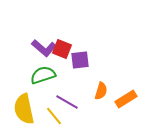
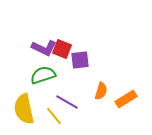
purple L-shape: rotated 15 degrees counterclockwise
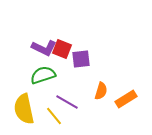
purple square: moved 1 px right, 1 px up
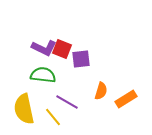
green semicircle: rotated 25 degrees clockwise
yellow line: moved 1 px left, 1 px down
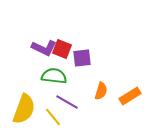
purple square: moved 1 px right, 1 px up
green semicircle: moved 11 px right, 1 px down
orange rectangle: moved 4 px right, 3 px up
yellow semicircle: rotated 148 degrees counterclockwise
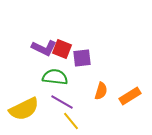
green semicircle: moved 1 px right, 1 px down
purple line: moved 5 px left
yellow semicircle: rotated 44 degrees clockwise
yellow line: moved 18 px right, 4 px down
